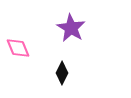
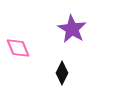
purple star: moved 1 px right, 1 px down
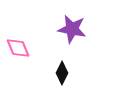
purple star: rotated 20 degrees counterclockwise
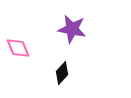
black diamond: rotated 15 degrees clockwise
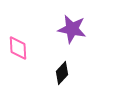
pink diamond: rotated 20 degrees clockwise
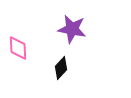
black diamond: moved 1 px left, 5 px up
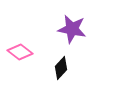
pink diamond: moved 2 px right, 4 px down; rotated 50 degrees counterclockwise
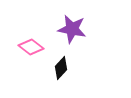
pink diamond: moved 11 px right, 5 px up
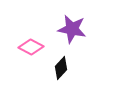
pink diamond: rotated 10 degrees counterclockwise
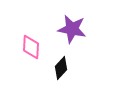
pink diamond: rotated 65 degrees clockwise
